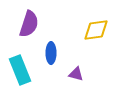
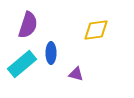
purple semicircle: moved 1 px left, 1 px down
cyan rectangle: moved 2 px right, 6 px up; rotated 72 degrees clockwise
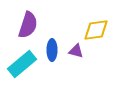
blue ellipse: moved 1 px right, 3 px up
purple triangle: moved 23 px up
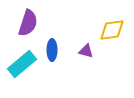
purple semicircle: moved 2 px up
yellow diamond: moved 16 px right
purple triangle: moved 10 px right
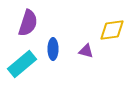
blue ellipse: moved 1 px right, 1 px up
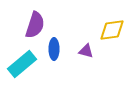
purple semicircle: moved 7 px right, 2 px down
blue ellipse: moved 1 px right
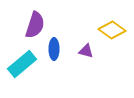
yellow diamond: rotated 44 degrees clockwise
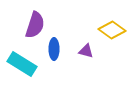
cyan rectangle: rotated 72 degrees clockwise
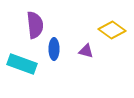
purple semicircle: rotated 24 degrees counterclockwise
cyan rectangle: rotated 12 degrees counterclockwise
